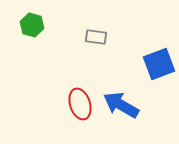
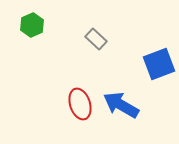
green hexagon: rotated 20 degrees clockwise
gray rectangle: moved 2 px down; rotated 35 degrees clockwise
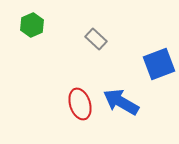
blue arrow: moved 3 px up
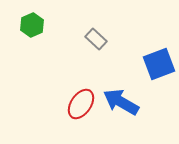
red ellipse: moved 1 px right; rotated 52 degrees clockwise
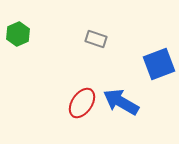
green hexagon: moved 14 px left, 9 px down
gray rectangle: rotated 25 degrees counterclockwise
red ellipse: moved 1 px right, 1 px up
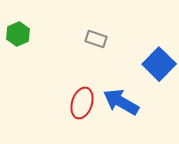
blue square: rotated 24 degrees counterclockwise
red ellipse: rotated 16 degrees counterclockwise
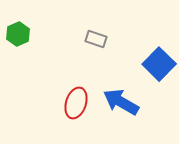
red ellipse: moved 6 px left
